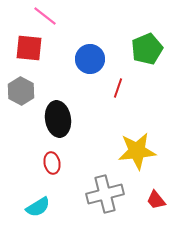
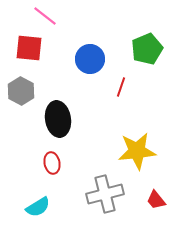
red line: moved 3 px right, 1 px up
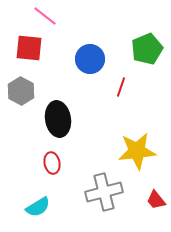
gray cross: moved 1 px left, 2 px up
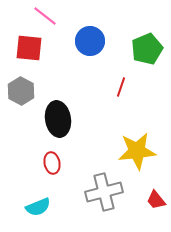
blue circle: moved 18 px up
cyan semicircle: rotated 10 degrees clockwise
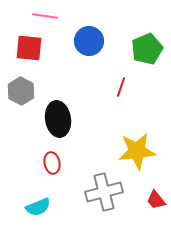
pink line: rotated 30 degrees counterclockwise
blue circle: moved 1 px left
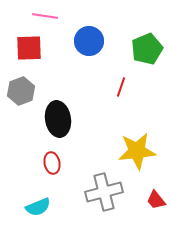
red square: rotated 8 degrees counterclockwise
gray hexagon: rotated 12 degrees clockwise
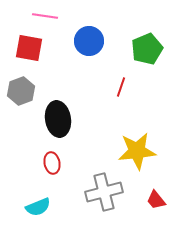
red square: rotated 12 degrees clockwise
